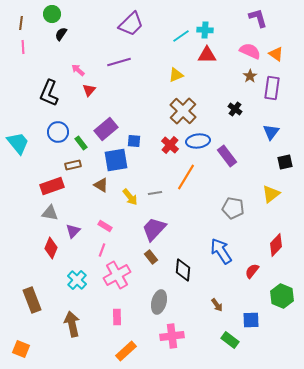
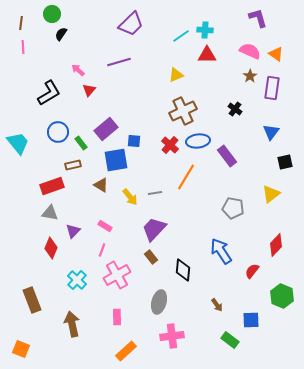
black L-shape at (49, 93): rotated 144 degrees counterclockwise
brown cross at (183, 111): rotated 20 degrees clockwise
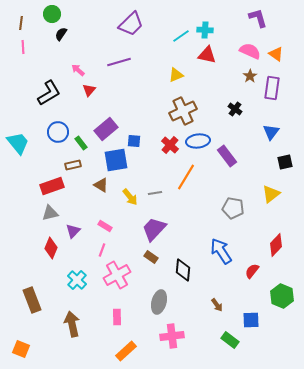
red triangle at (207, 55): rotated 12 degrees clockwise
gray triangle at (50, 213): rotated 24 degrees counterclockwise
brown rectangle at (151, 257): rotated 16 degrees counterclockwise
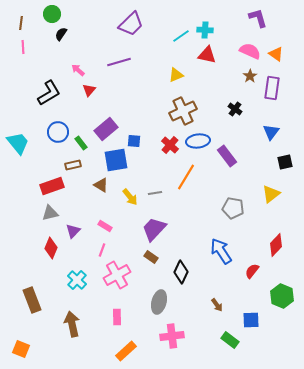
black diamond at (183, 270): moved 2 px left, 2 px down; rotated 20 degrees clockwise
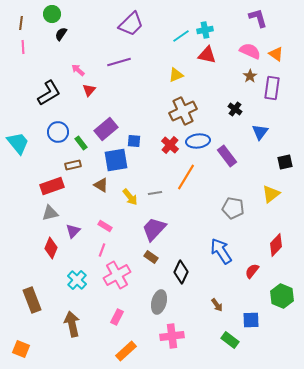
cyan cross at (205, 30): rotated 14 degrees counterclockwise
blue triangle at (271, 132): moved 11 px left
pink rectangle at (117, 317): rotated 28 degrees clockwise
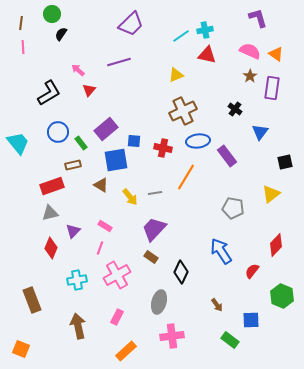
red cross at (170, 145): moved 7 px left, 3 px down; rotated 30 degrees counterclockwise
pink line at (102, 250): moved 2 px left, 2 px up
cyan cross at (77, 280): rotated 36 degrees clockwise
brown arrow at (72, 324): moved 6 px right, 2 px down
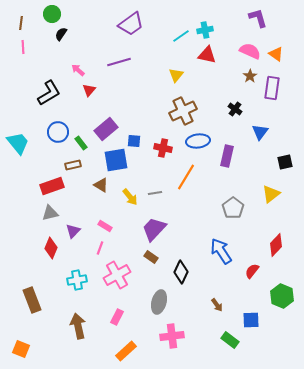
purple trapezoid at (131, 24): rotated 8 degrees clockwise
yellow triangle at (176, 75): rotated 28 degrees counterclockwise
purple rectangle at (227, 156): rotated 50 degrees clockwise
gray pentagon at (233, 208): rotated 25 degrees clockwise
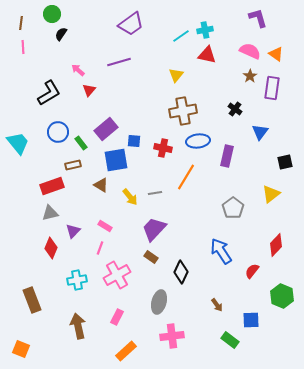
brown cross at (183, 111): rotated 16 degrees clockwise
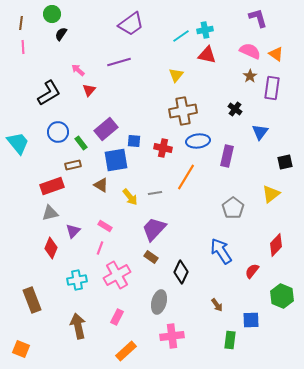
green rectangle at (230, 340): rotated 60 degrees clockwise
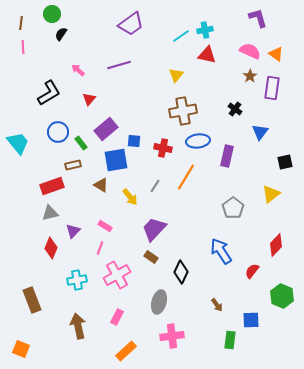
purple line at (119, 62): moved 3 px down
red triangle at (89, 90): moved 9 px down
gray line at (155, 193): moved 7 px up; rotated 48 degrees counterclockwise
